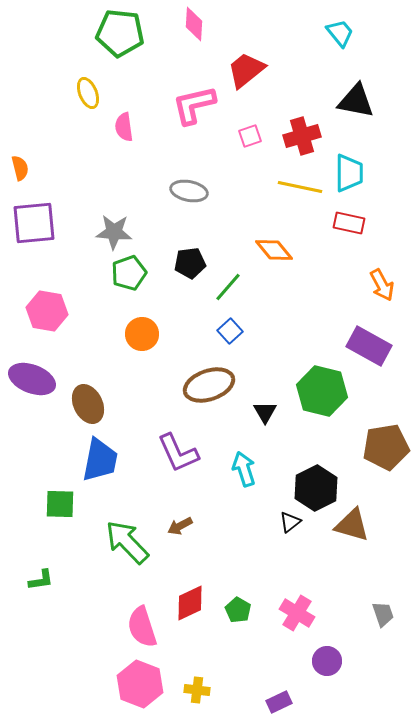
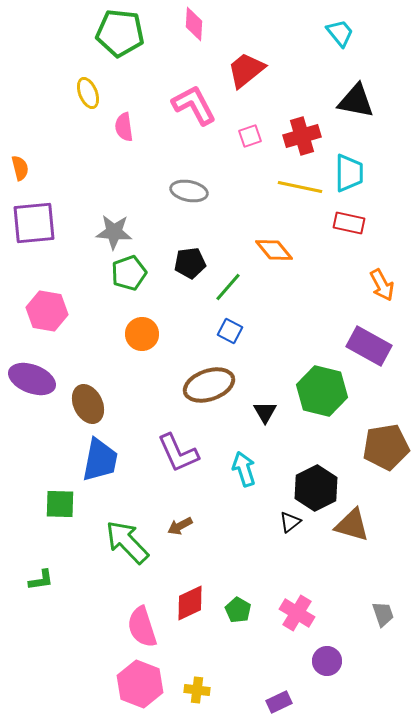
pink L-shape at (194, 105): rotated 75 degrees clockwise
blue square at (230, 331): rotated 20 degrees counterclockwise
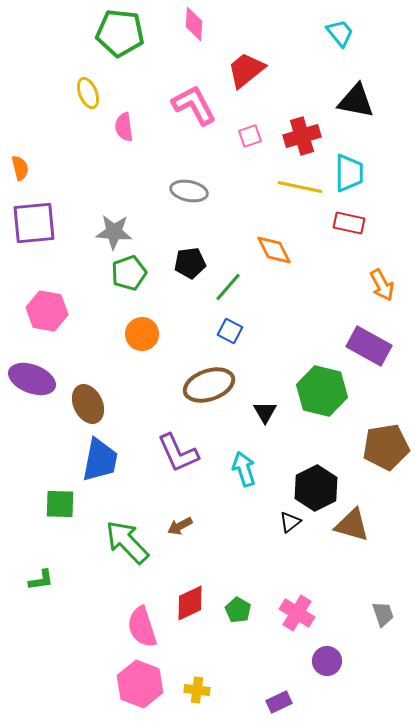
orange diamond at (274, 250): rotated 12 degrees clockwise
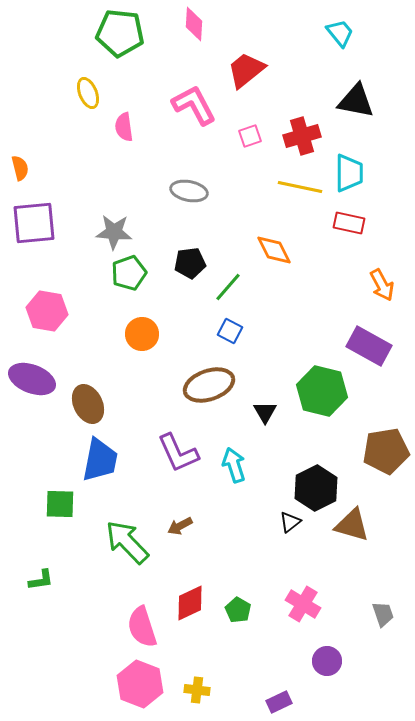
brown pentagon at (386, 447): moved 4 px down
cyan arrow at (244, 469): moved 10 px left, 4 px up
pink cross at (297, 613): moved 6 px right, 9 px up
